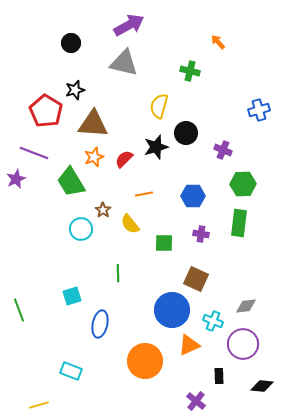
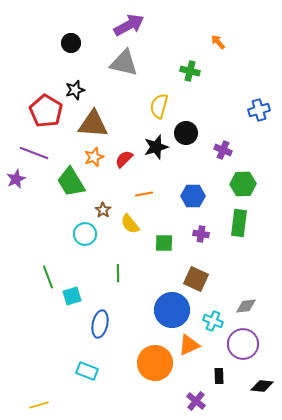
cyan circle at (81, 229): moved 4 px right, 5 px down
green line at (19, 310): moved 29 px right, 33 px up
orange circle at (145, 361): moved 10 px right, 2 px down
cyan rectangle at (71, 371): moved 16 px right
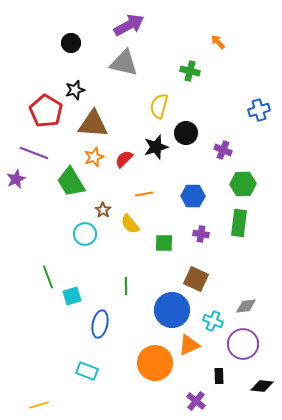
green line at (118, 273): moved 8 px right, 13 px down
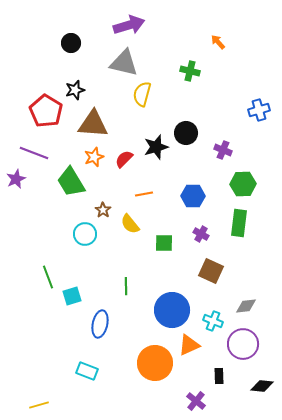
purple arrow at (129, 25): rotated 12 degrees clockwise
yellow semicircle at (159, 106): moved 17 px left, 12 px up
purple cross at (201, 234): rotated 21 degrees clockwise
brown square at (196, 279): moved 15 px right, 8 px up
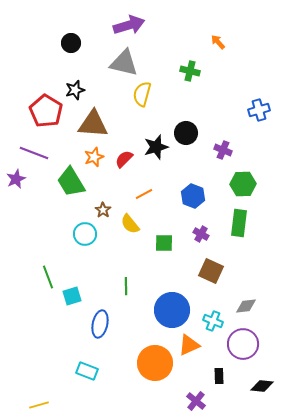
orange line at (144, 194): rotated 18 degrees counterclockwise
blue hexagon at (193, 196): rotated 20 degrees clockwise
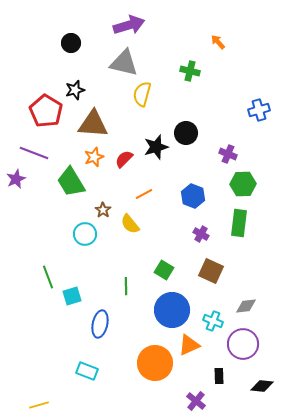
purple cross at (223, 150): moved 5 px right, 4 px down
green square at (164, 243): moved 27 px down; rotated 30 degrees clockwise
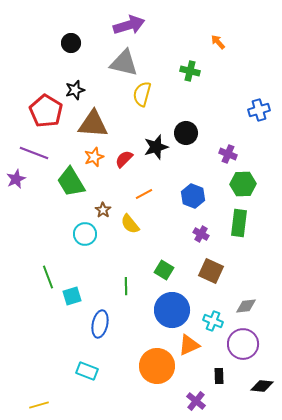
orange circle at (155, 363): moved 2 px right, 3 px down
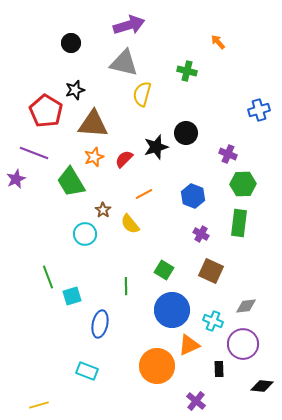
green cross at (190, 71): moved 3 px left
black rectangle at (219, 376): moved 7 px up
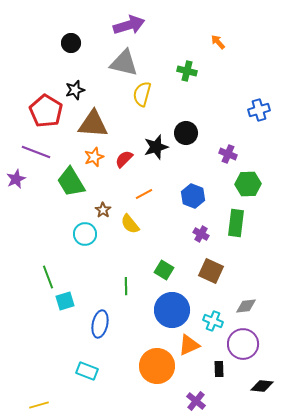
purple line at (34, 153): moved 2 px right, 1 px up
green hexagon at (243, 184): moved 5 px right
green rectangle at (239, 223): moved 3 px left
cyan square at (72, 296): moved 7 px left, 5 px down
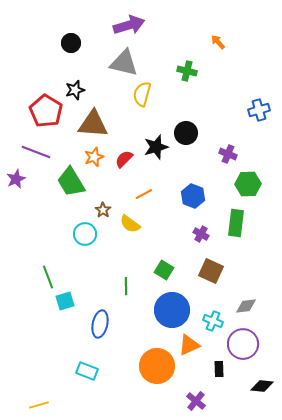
yellow semicircle at (130, 224): rotated 15 degrees counterclockwise
